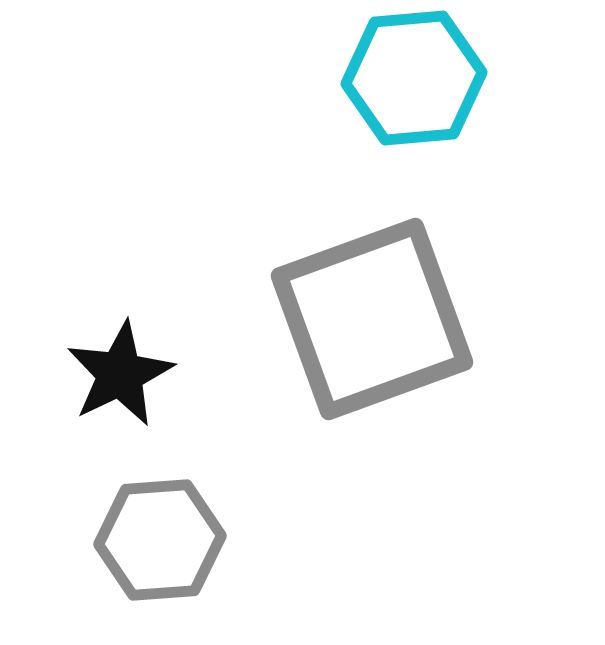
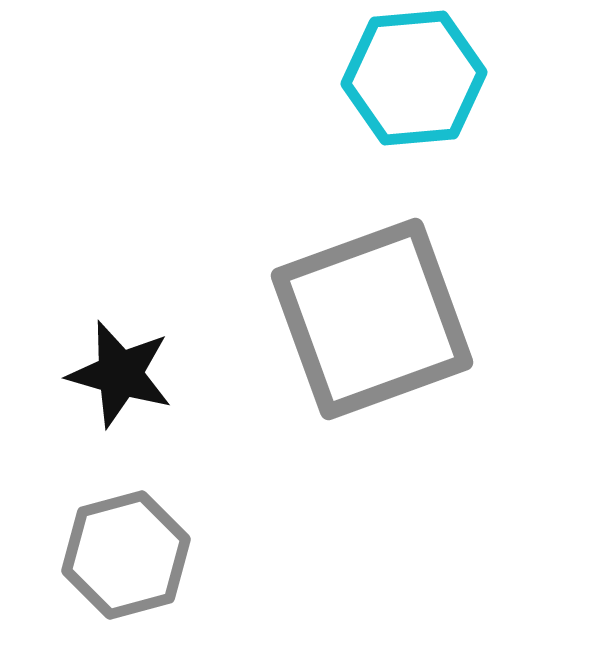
black star: rotated 30 degrees counterclockwise
gray hexagon: moved 34 px left, 15 px down; rotated 11 degrees counterclockwise
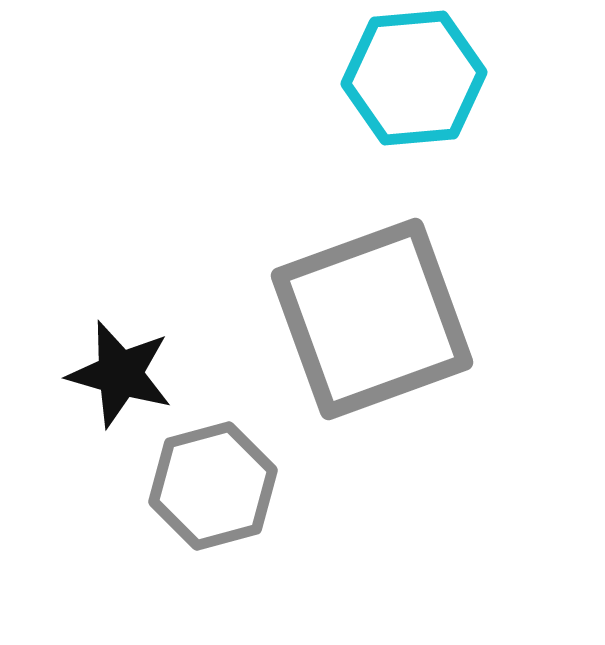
gray hexagon: moved 87 px right, 69 px up
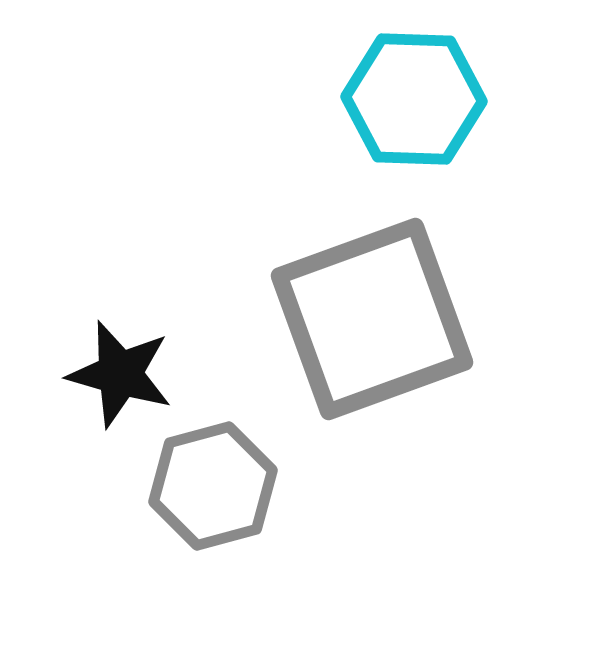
cyan hexagon: moved 21 px down; rotated 7 degrees clockwise
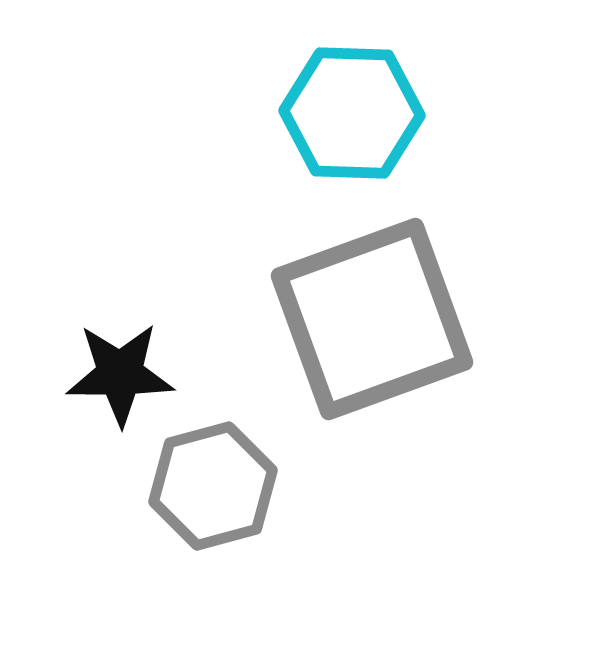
cyan hexagon: moved 62 px left, 14 px down
black star: rotated 16 degrees counterclockwise
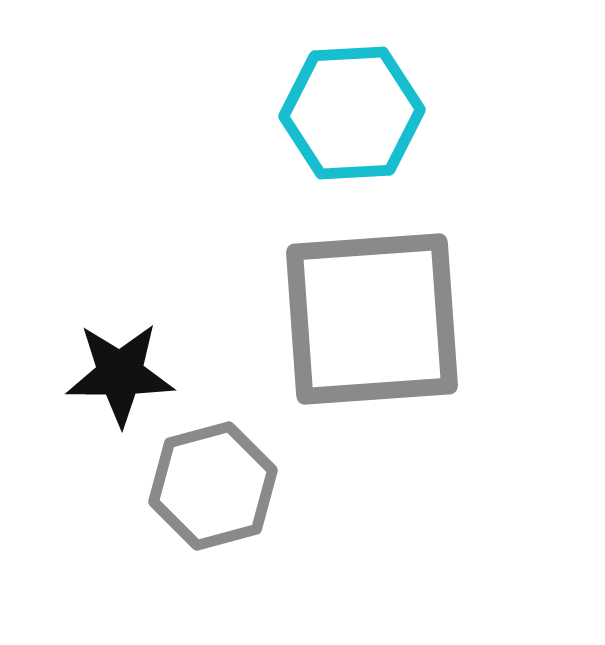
cyan hexagon: rotated 5 degrees counterclockwise
gray square: rotated 16 degrees clockwise
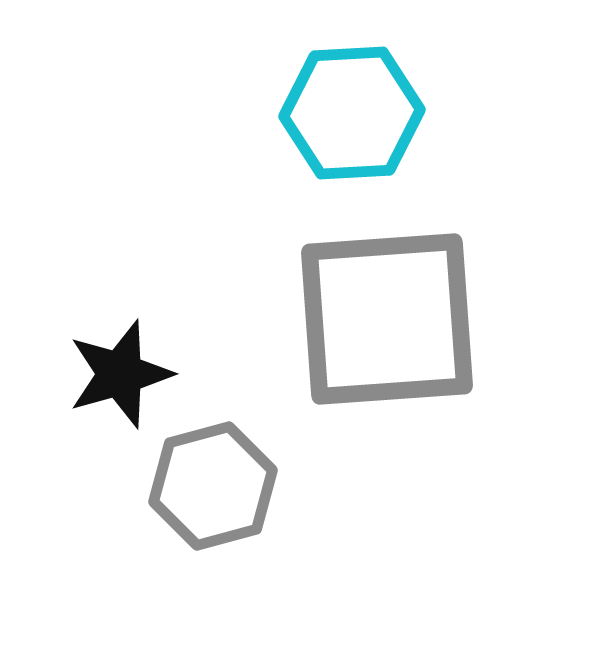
gray square: moved 15 px right
black star: rotated 16 degrees counterclockwise
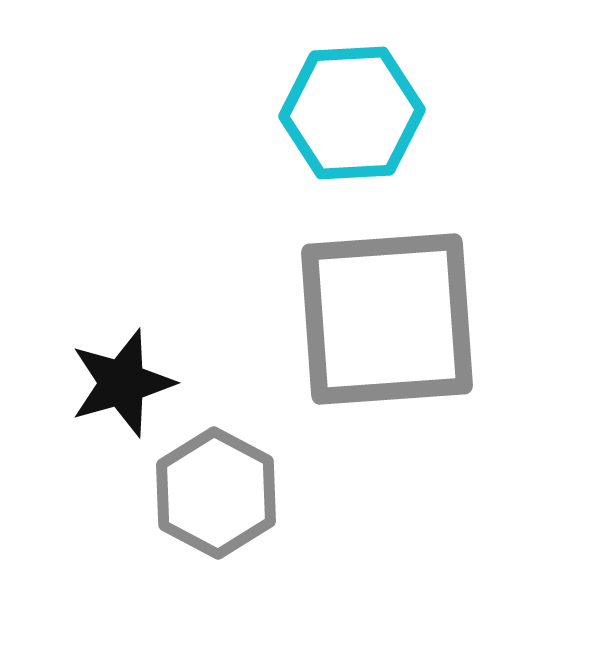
black star: moved 2 px right, 9 px down
gray hexagon: moved 3 px right, 7 px down; rotated 17 degrees counterclockwise
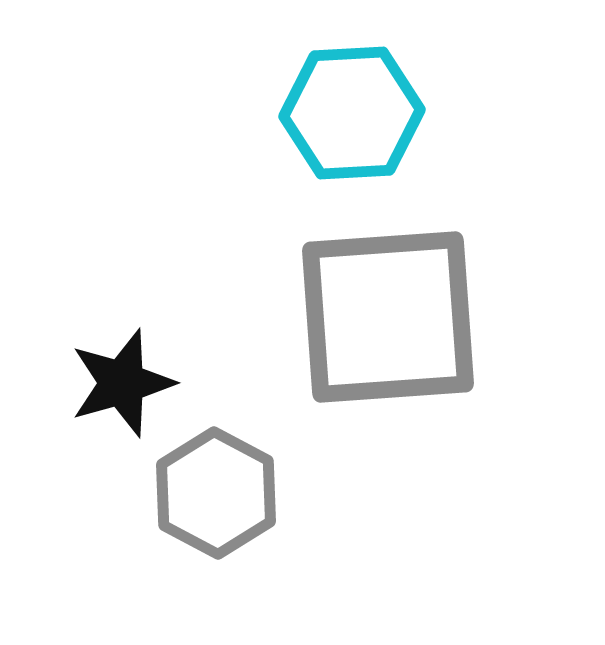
gray square: moved 1 px right, 2 px up
